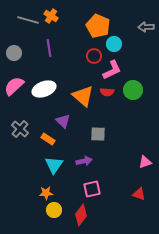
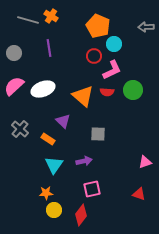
white ellipse: moved 1 px left
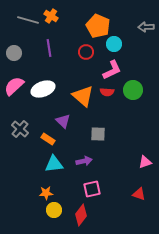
red circle: moved 8 px left, 4 px up
cyan triangle: moved 1 px up; rotated 48 degrees clockwise
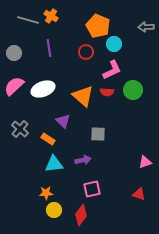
purple arrow: moved 1 px left, 1 px up
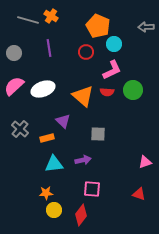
orange rectangle: moved 1 px left, 1 px up; rotated 48 degrees counterclockwise
pink square: rotated 18 degrees clockwise
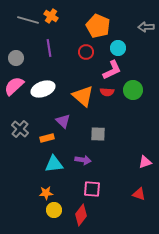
cyan circle: moved 4 px right, 4 px down
gray circle: moved 2 px right, 5 px down
purple arrow: rotated 21 degrees clockwise
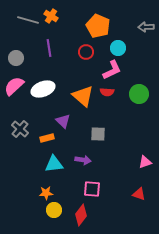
green circle: moved 6 px right, 4 px down
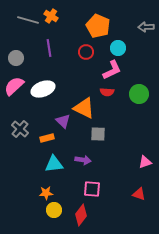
orange triangle: moved 1 px right, 12 px down; rotated 15 degrees counterclockwise
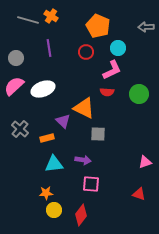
pink square: moved 1 px left, 5 px up
